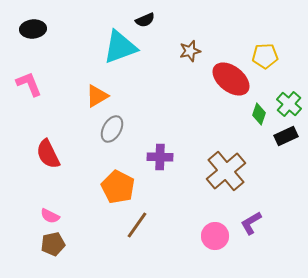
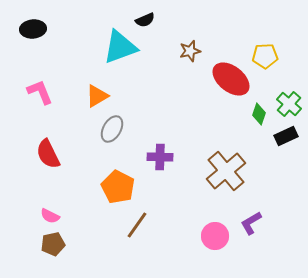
pink L-shape: moved 11 px right, 8 px down
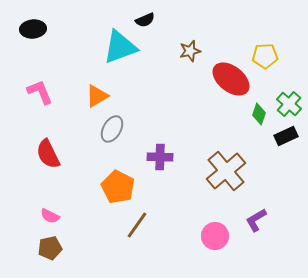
purple L-shape: moved 5 px right, 3 px up
brown pentagon: moved 3 px left, 4 px down
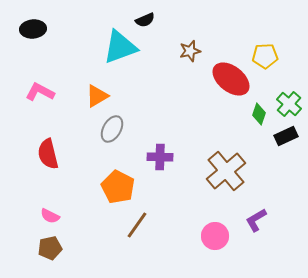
pink L-shape: rotated 40 degrees counterclockwise
red semicircle: rotated 12 degrees clockwise
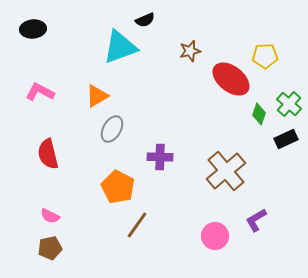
black rectangle: moved 3 px down
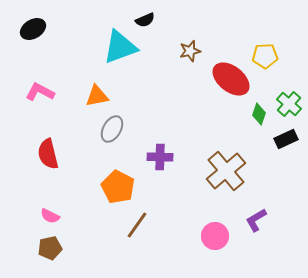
black ellipse: rotated 25 degrees counterclockwise
orange triangle: rotated 20 degrees clockwise
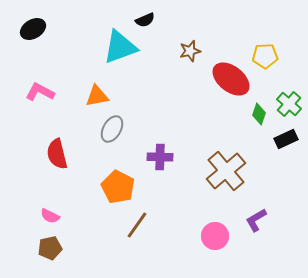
red semicircle: moved 9 px right
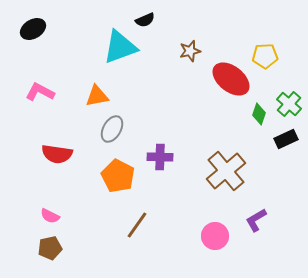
red semicircle: rotated 68 degrees counterclockwise
orange pentagon: moved 11 px up
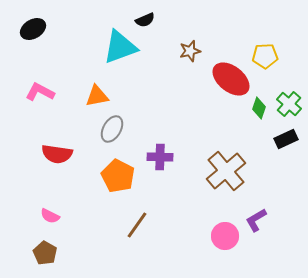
green diamond: moved 6 px up
pink circle: moved 10 px right
brown pentagon: moved 5 px left, 5 px down; rotated 30 degrees counterclockwise
